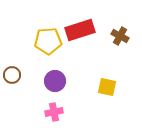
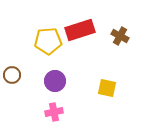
yellow square: moved 1 px down
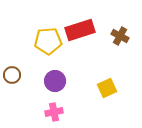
yellow square: rotated 36 degrees counterclockwise
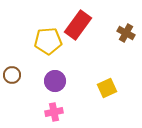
red rectangle: moved 2 px left, 5 px up; rotated 36 degrees counterclockwise
brown cross: moved 6 px right, 3 px up
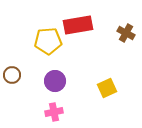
red rectangle: rotated 44 degrees clockwise
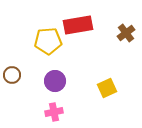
brown cross: rotated 24 degrees clockwise
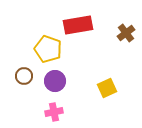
yellow pentagon: moved 8 px down; rotated 24 degrees clockwise
brown circle: moved 12 px right, 1 px down
